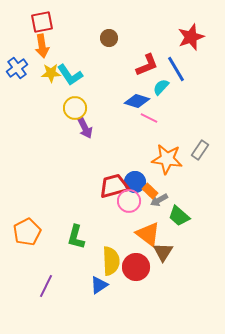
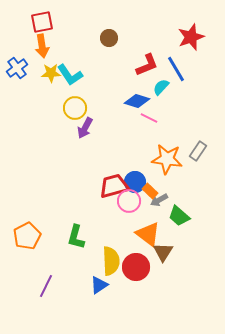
purple arrow: rotated 55 degrees clockwise
gray rectangle: moved 2 px left, 1 px down
orange pentagon: moved 4 px down
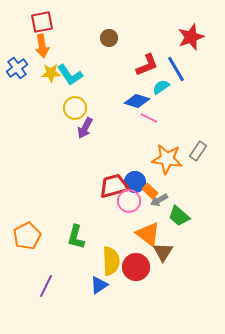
cyan semicircle: rotated 12 degrees clockwise
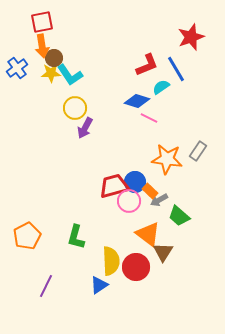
brown circle: moved 55 px left, 20 px down
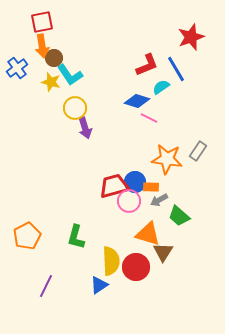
yellow star: moved 9 px down; rotated 18 degrees clockwise
purple arrow: rotated 45 degrees counterclockwise
orange rectangle: moved 1 px right, 4 px up; rotated 42 degrees counterclockwise
orange triangle: rotated 20 degrees counterclockwise
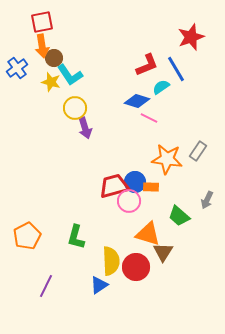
gray arrow: moved 48 px right; rotated 36 degrees counterclockwise
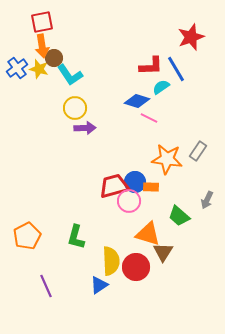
red L-shape: moved 4 px right, 1 px down; rotated 20 degrees clockwise
yellow star: moved 12 px left, 13 px up
purple arrow: rotated 75 degrees counterclockwise
purple line: rotated 50 degrees counterclockwise
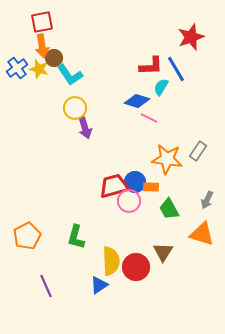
cyan semicircle: rotated 24 degrees counterclockwise
purple arrow: rotated 75 degrees clockwise
green trapezoid: moved 10 px left, 7 px up; rotated 20 degrees clockwise
orange triangle: moved 54 px right
